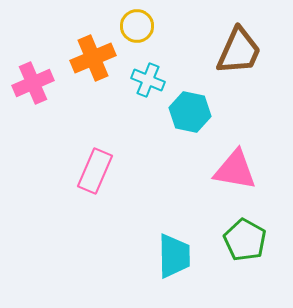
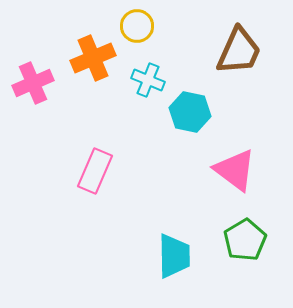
pink triangle: rotated 27 degrees clockwise
green pentagon: rotated 12 degrees clockwise
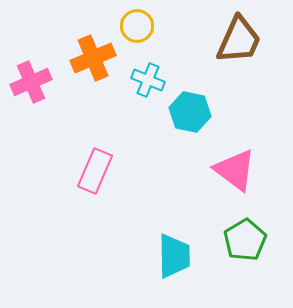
brown trapezoid: moved 11 px up
pink cross: moved 2 px left, 1 px up
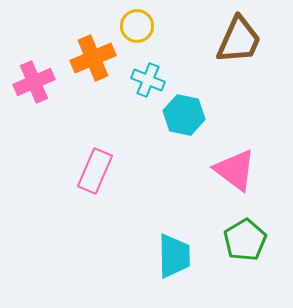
pink cross: moved 3 px right
cyan hexagon: moved 6 px left, 3 px down
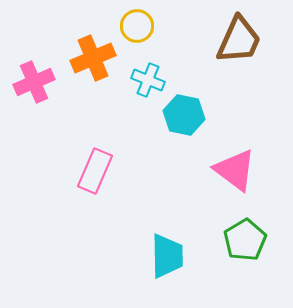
cyan trapezoid: moved 7 px left
